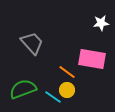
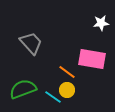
gray trapezoid: moved 1 px left
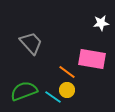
green semicircle: moved 1 px right, 2 px down
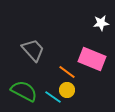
gray trapezoid: moved 2 px right, 7 px down
pink rectangle: rotated 12 degrees clockwise
green semicircle: rotated 48 degrees clockwise
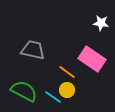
white star: rotated 14 degrees clockwise
gray trapezoid: rotated 35 degrees counterclockwise
pink rectangle: rotated 12 degrees clockwise
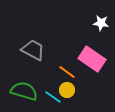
gray trapezoid: rotated 15 degrees clockwise
green semicircle: rotated 12 degrees counterclockwise
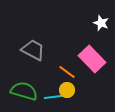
white star: rotated 14 degrees clockwise
pink rectangle: rotated 12 degrees clockwise
cyan line: rotated 42 degrees counterclockwise
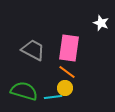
pink rectangle: moved 23 px left, 11 px up; rotated 52 degrees clockwise
yellow circle: moved 2 px left, 2 px up
